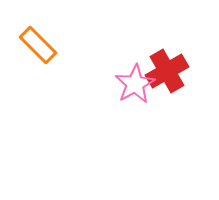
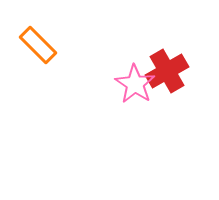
pink star: rotated 9 degrees counterclockwise
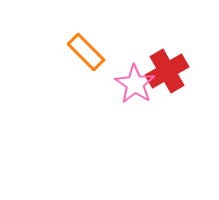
orange rectangle: moved 48 px right, 7 px down
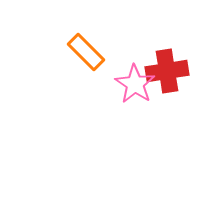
red cross: rotated 21 degrees clockwise
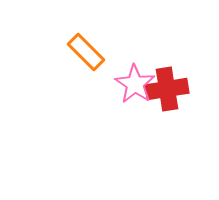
red cross: moved 18 px down
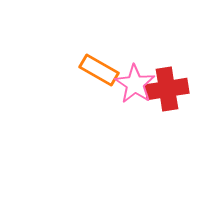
orange rectangle: moved 13 px right, 18 px down; rotated 15 degrees counterclockwise
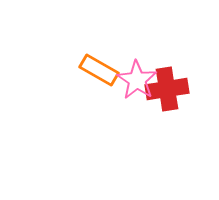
pink star: moved 2 px right, 4 px up
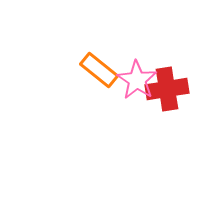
orange rectangle: rotated 9 degrees clockwise
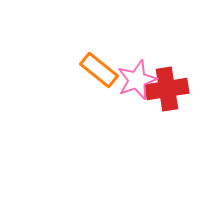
pink star: rotated 18 degrees clockwise
